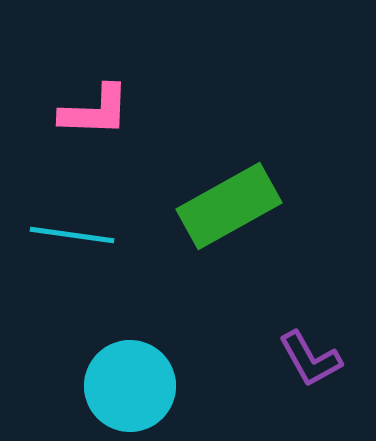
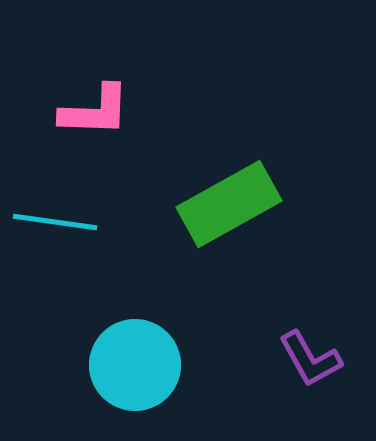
green rectangle: moved 2 px up
cyan line: moved 17 px left, 13 px up
cyan circle: moved 5 px right, 21 px up
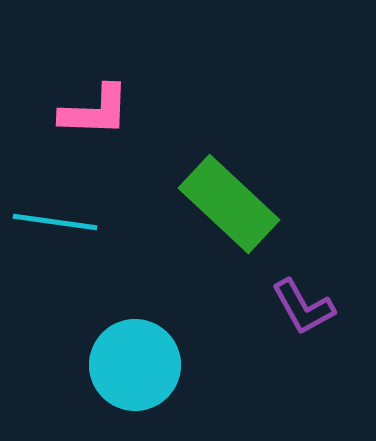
green rectangle: rotated 72 degrees clockwise
purple L-shape: moved 7 px left, 52 px up
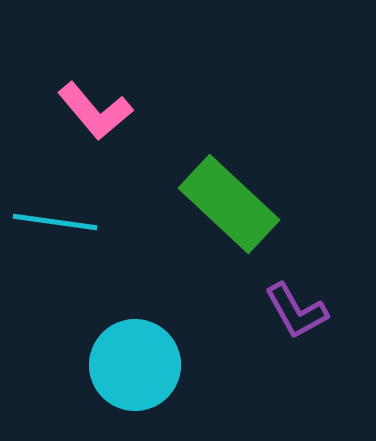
pink L-shape: rotated 48 degrees clockwise
purple L-shape: moved 7 px left, 4 px down
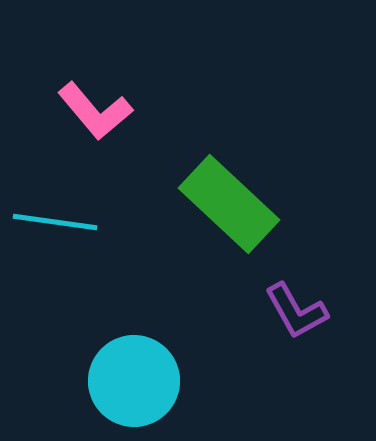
cyan circle: moved 1 px left, 16 px down
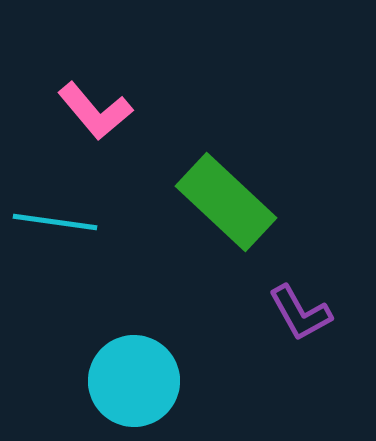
green rectangle: moved 3 px left, 2 px up
purple L-shape: moved 4 px right, 2 px down
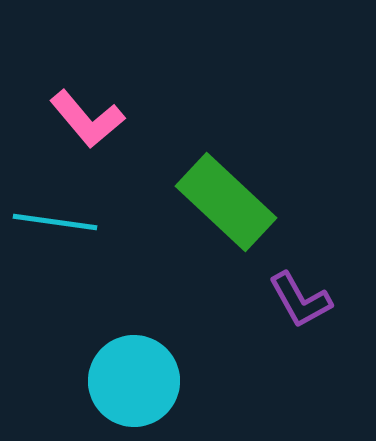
pink L-shape: moved 8 px left, 8 px down
purple L-shape: moved 13 px up
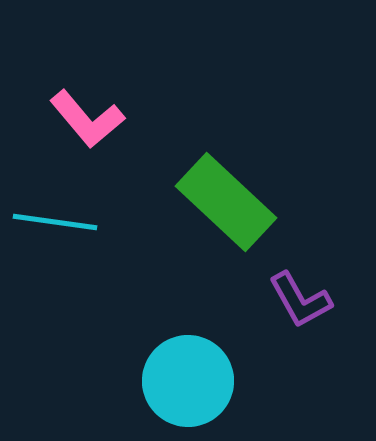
cyan circle: moved 54 px right
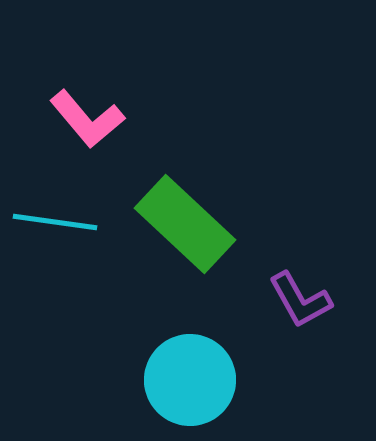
green rectangle: moved 41 px left, 22 px down
cyan circle: moved 2 px right, 1 px up
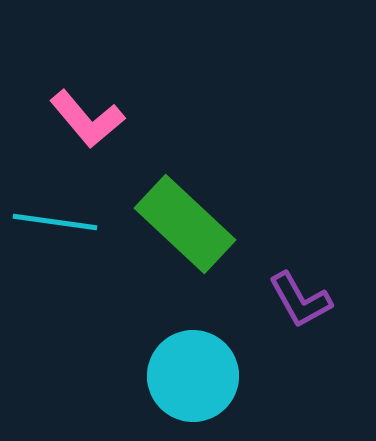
cyan circle: moved 3 px right, 4 px up
